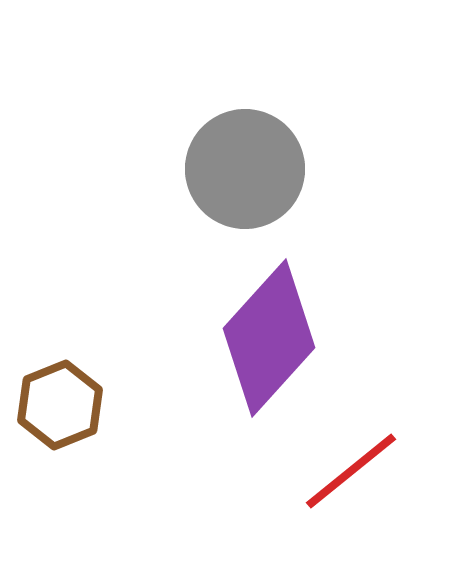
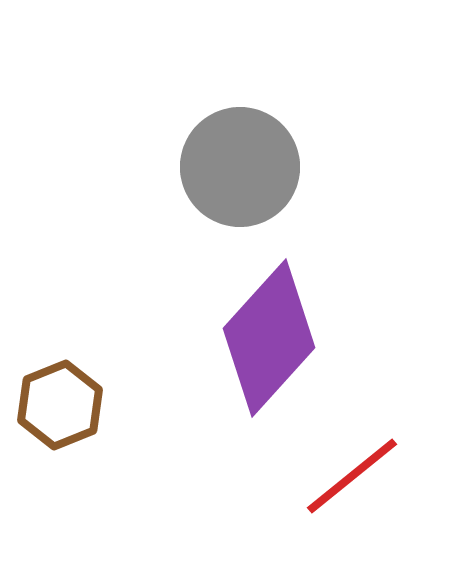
gray circle: moved 5 px left, 2 px up
red line: moved 1 px right, 5 px down
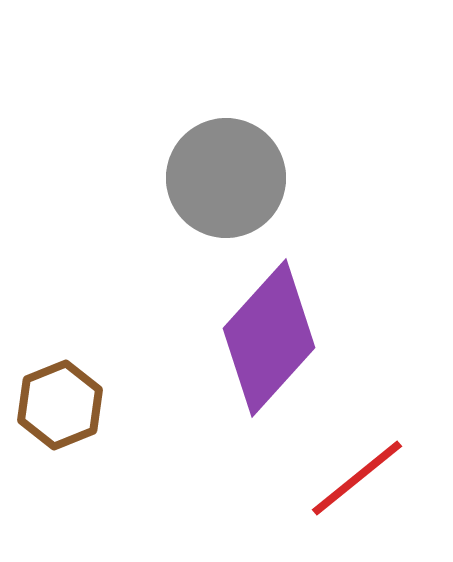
gray circle: moved 14 px left, 11 px down
red line: moved 5 px right, 2 px down
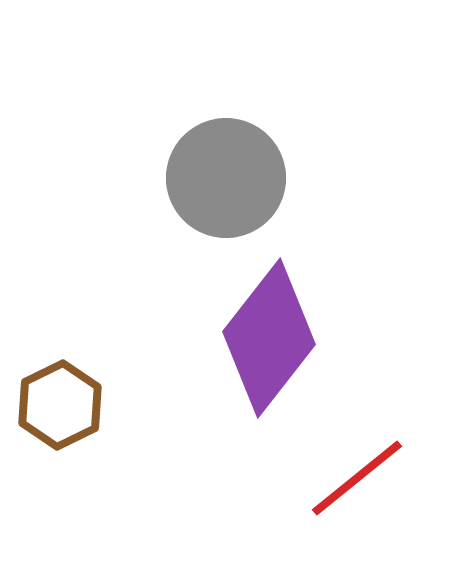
purple diamond: rotated 4 degrees counterclockwise
brown hexagon: rotated 4 degrees counterclockwise
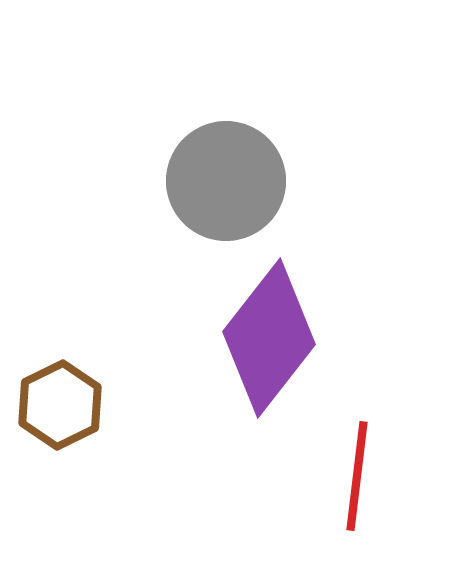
gray circle: moved 3 px down
red line: moved 2 px up; rotated 44 degrees counterclockwise
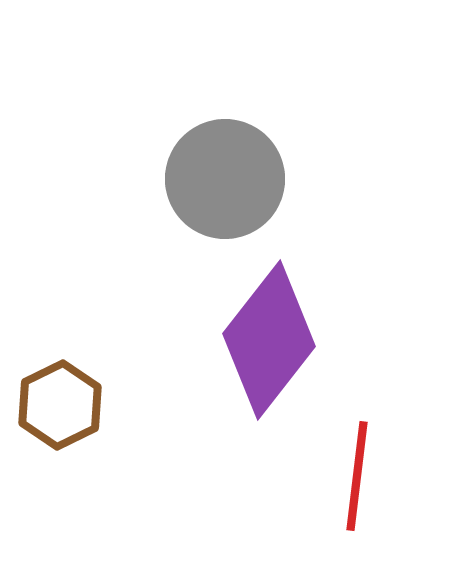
gray circle: moved 1 px left, 2 px up
purple diamond: moved 2 px down
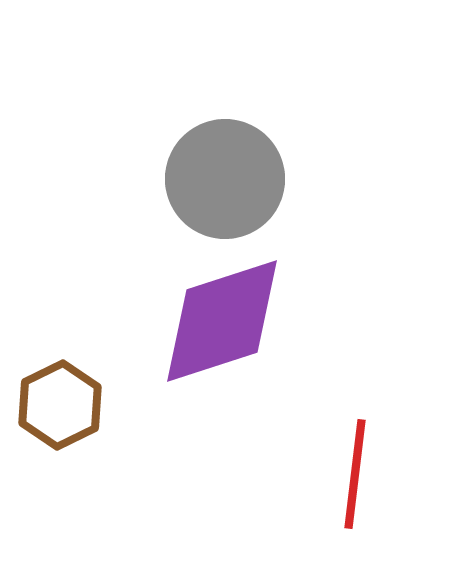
purple diamond: moved 47 px left, 19 px up; rotated 34 degrees clockwise
red line: moved 2 px left, 2 px up
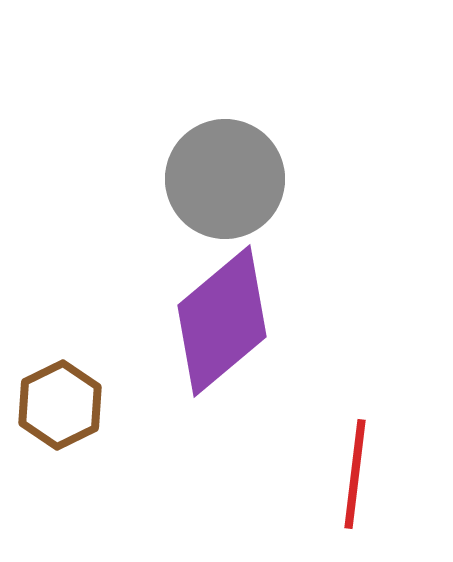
purple diamond: rotated 22 degrees counterclockwise
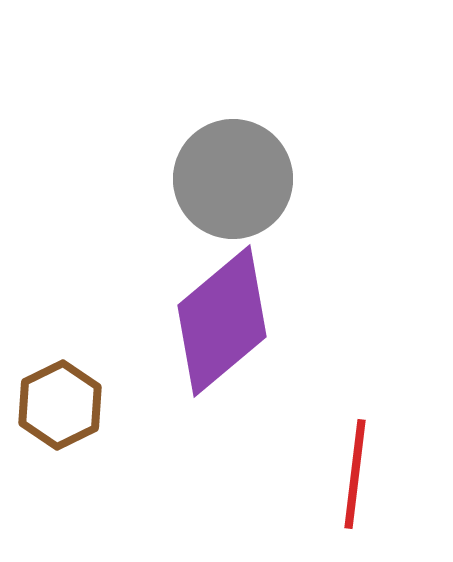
gray circle: moved 8 px right
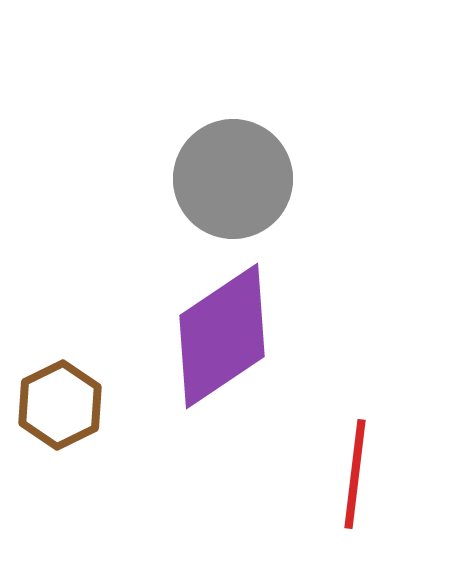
purple diamond: moved 15 px down; rotated 6 degrees clockwise
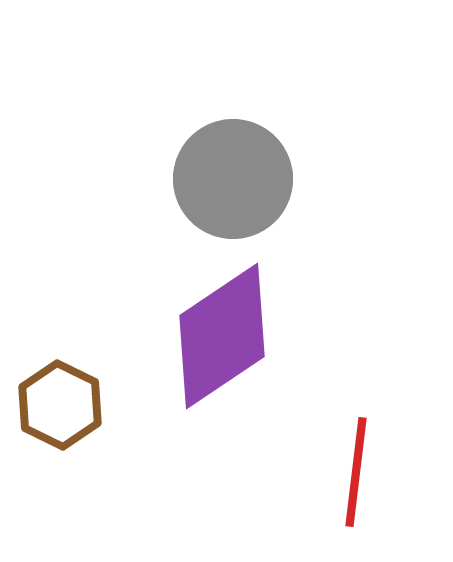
brown hexagon: rotated 8 degrees counterclockwise
red line: moved 1 px right, 2 px up
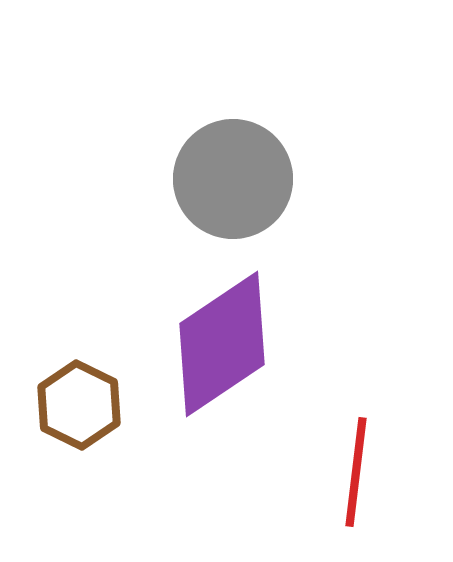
purple diamond: moved 8 px down
brown hexagon: moved 19 px right
